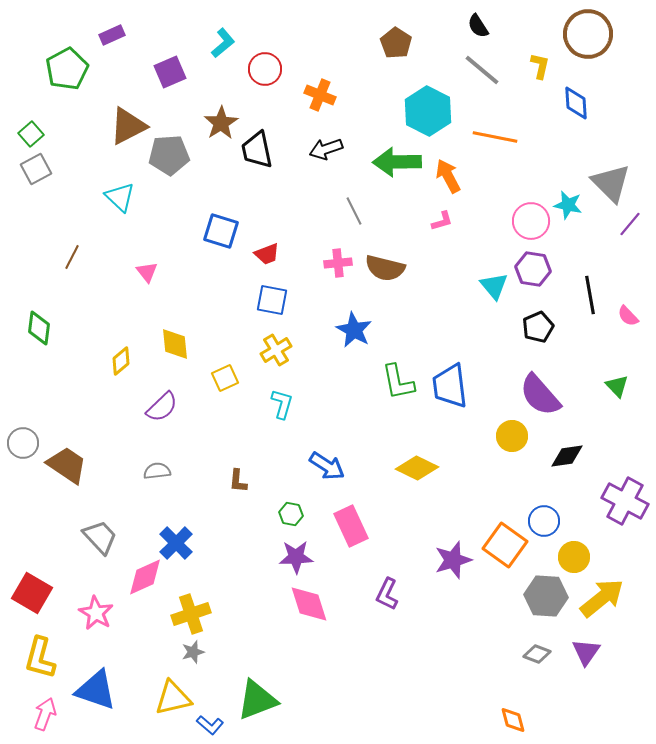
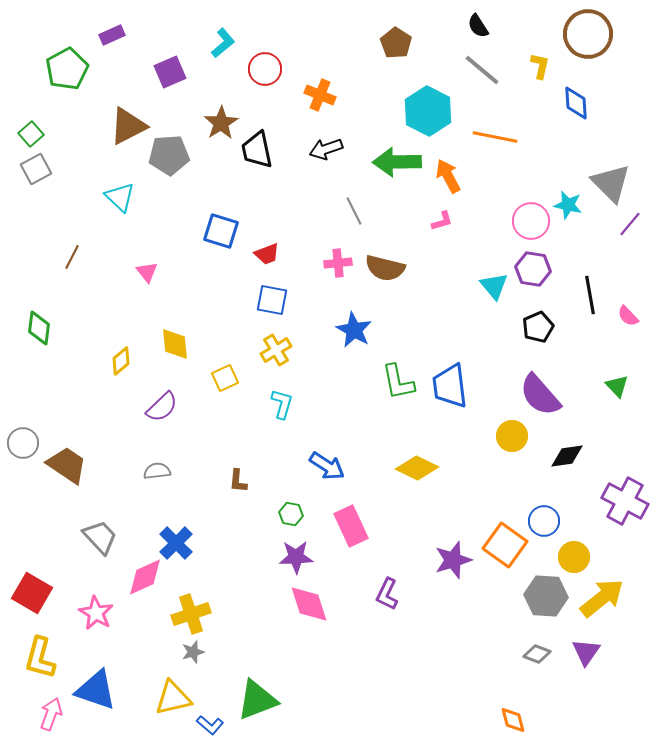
pink arrow at (45, 714): moved 6 px right
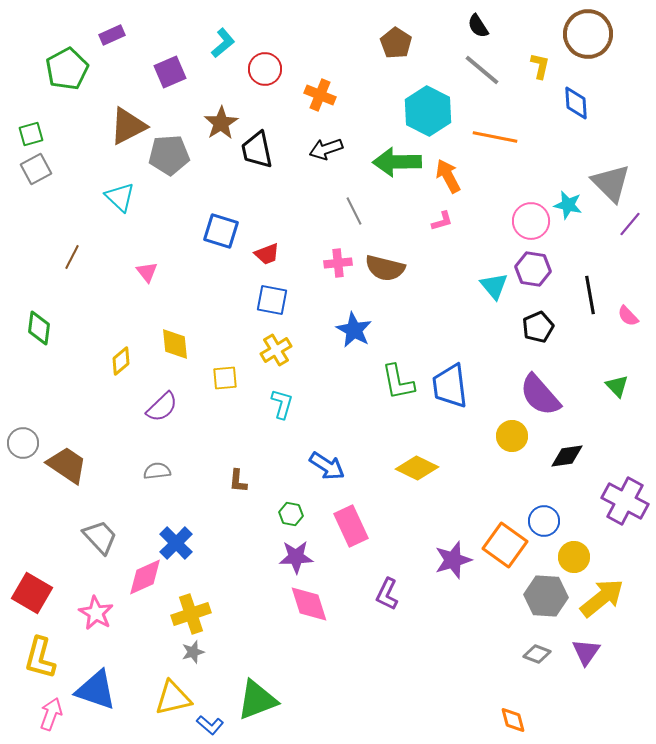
green square at (31, 134): rotated 25 degrees clockwise
yellow square at (225, 378): rotated 20 degrees clockwise
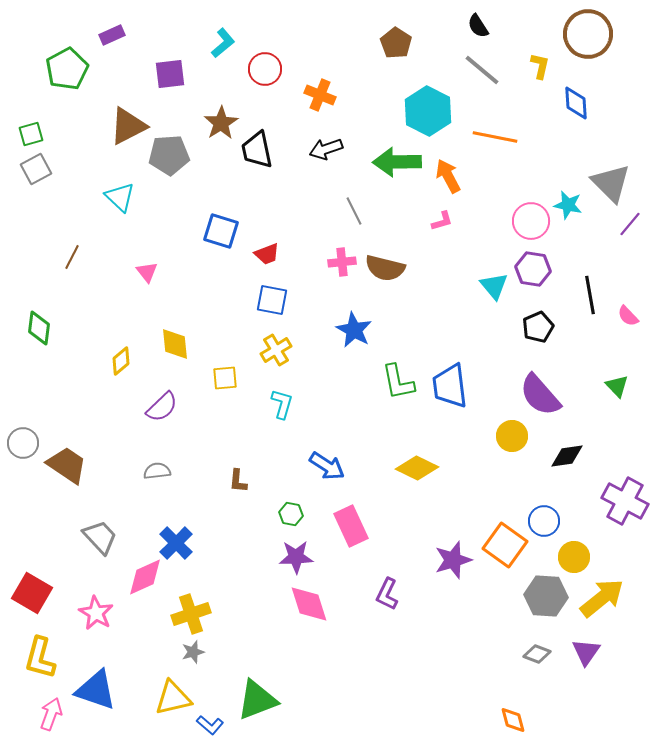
purple square at (170, 72): moved 2 px down; rotated 16 degrees clockwise
pink cross at (338, 263): moved 4 px right, 1 px up
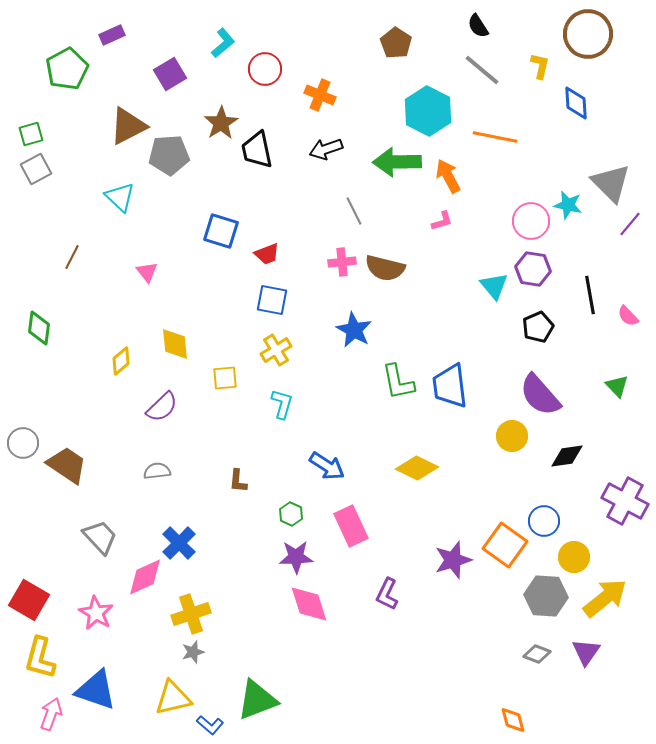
purple square at (170, 74): rotated 24 degrees counterclockwise
green hexagon at (291, 514): rotated 15 degrees clockwise
blue cross at (176, 543): moved 3 px right
red square at (32, 593): moved 3 px left, 7 px down
yellow arrow at (602, 598): moved 3 px right
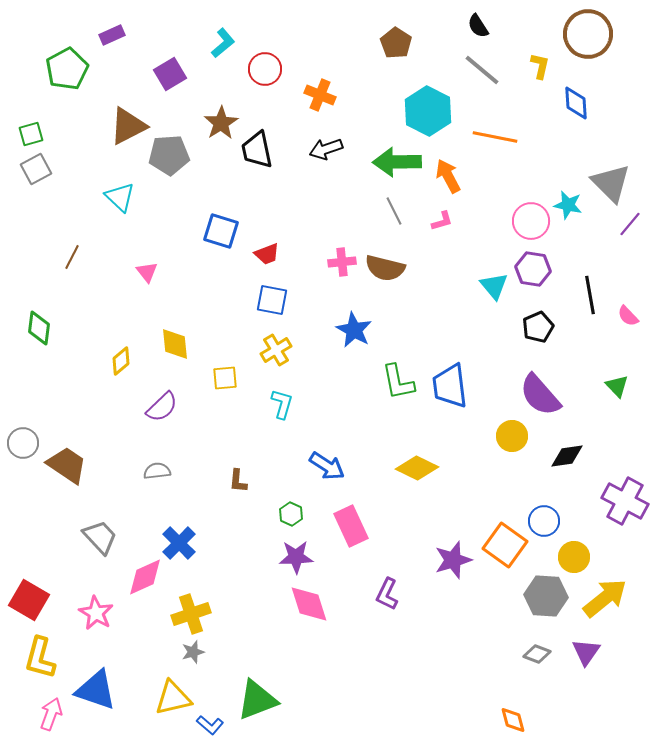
gray line at (354, 211): moved 40 px right
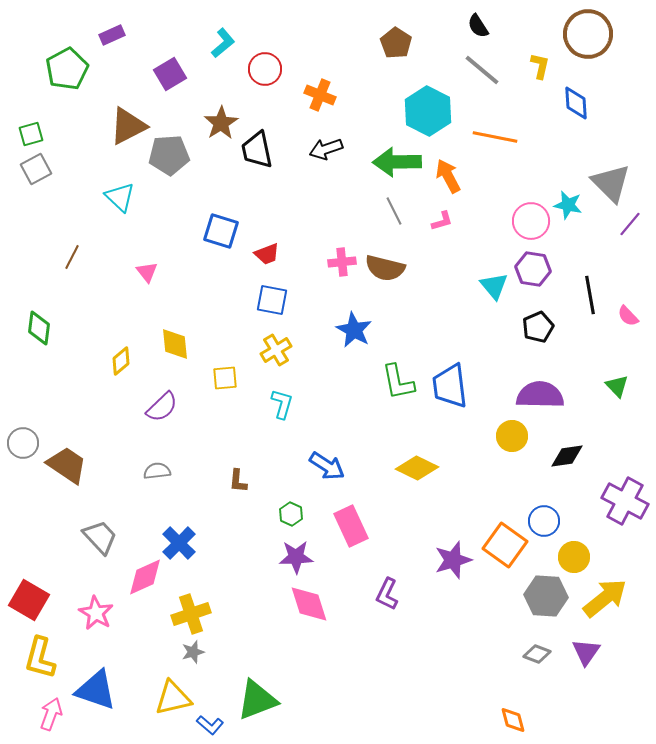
purple semicircle at (540, 395): rotated 132 degrees clockwise
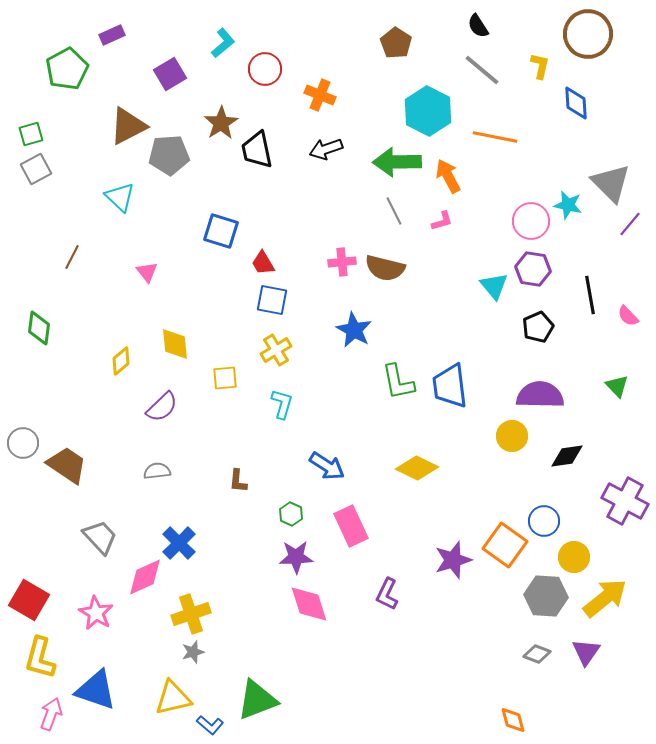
red trapezoid at (267, 254): moved 4 px left, 9 px down; rotated 80 degrees clockwise
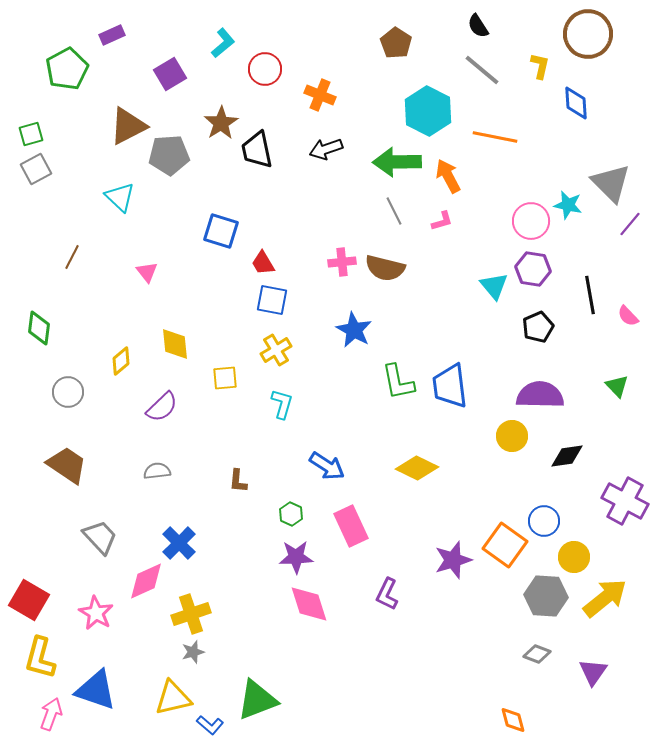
gray circle at (23, 443): moved 45 px right, 51 px up
pink diamond at (145, 577): moved 1 px right, 4 px down
purple triangle at (586, 652): moved 7 px right, 20 px down
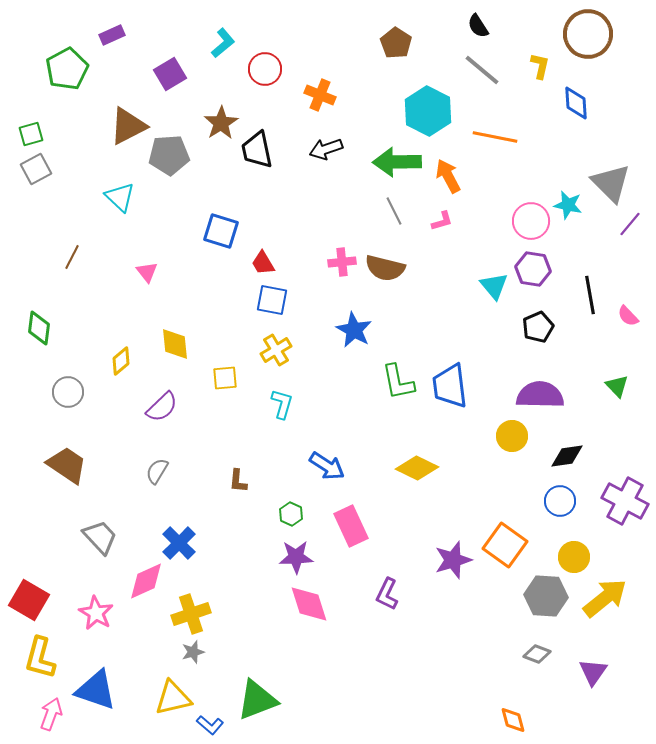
gray semicircle at (157, 471): rotated 52 degrees counterclockwise
blue circle at (544, 521): moved 16 px right, 20 px up
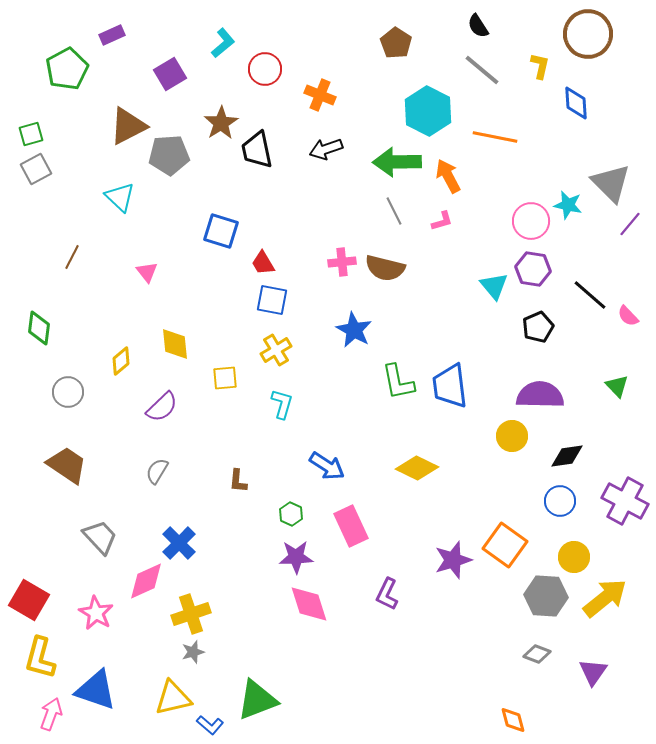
black line at (590, 295): rotated 39 degrees counterclockwise
